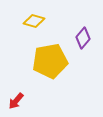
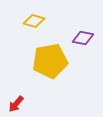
purple diamond: rotated 60 degrees clockwise
red arrow: moved 3 px down
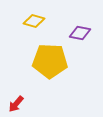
purple diamond: moved 3 px left, 5 px up
yellow pentagon: rotated 12 degrees clockwise
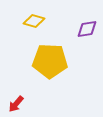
purple diamond: moved 7 px right, 4 px up; rotated 20 degrees counterclockwise
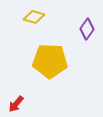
yellow diamond: moved 4 px up
purple diamond: rotated 45 degrees counterclockwise
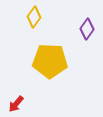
yellow diamond: rotated 70 degrees counterclockwise
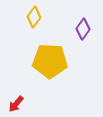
purple diamond: moved 4 px left
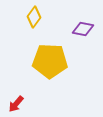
purple diamond: rotated 65 degrees clockwise
